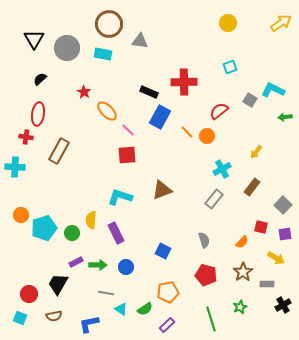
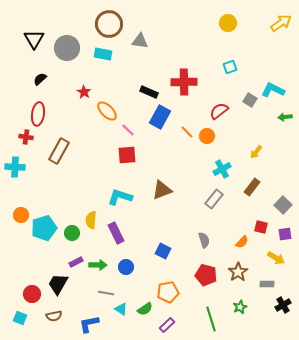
brown star at (243, 272): moved 5 px left
red circle at (29, 294): moved 3 px right
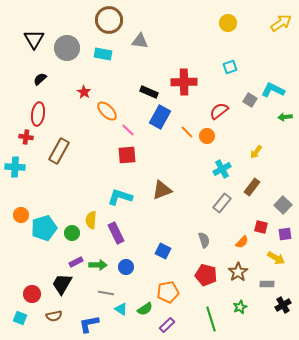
brown circle at (109, 24): moved 4 px up
gray rectangle at (214, 199): moved 8 px right, 4 px down
black trapezoid at (58, 284): moved 4 px right
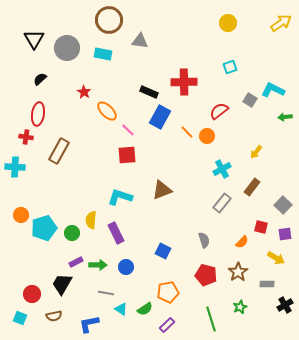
black cross at (283, 305): moved 2 px right
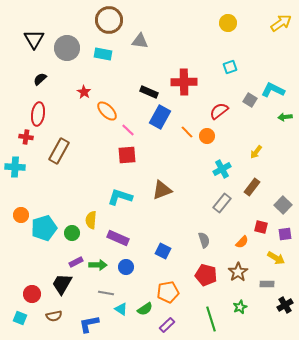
purple rectangle at (116, 233): moved 2 px right, 5 px down; rotated 40 degrees counterclockwise
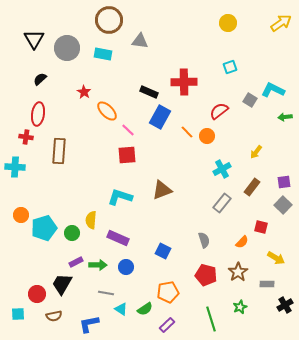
brown rectangle at (59, 151): rotated 25 degrees counterclockwise
purple square at (285, 234): moved 1 px left, 52 px up
red circle at (32, 294): moved 5 px right
cyan square at (20, 318): moved 2 px left, 4 px up; rotated 24 degrees counterclockwise
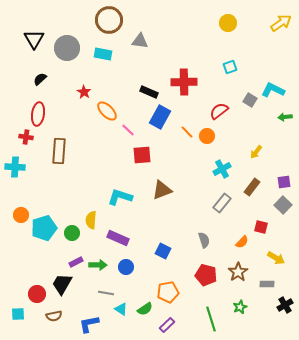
red square at (127, 155): moved 15 px right
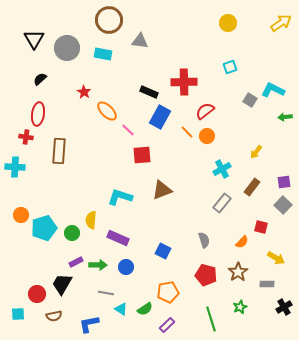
red semicircle at (219, 111): moved 14 px left
black cross at (285, 305): moved 1 px left, 2 px down
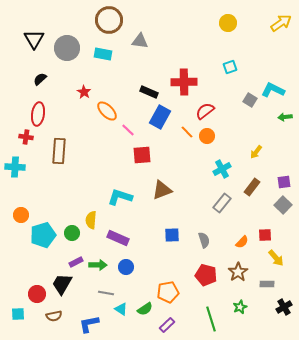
red square at (261, 227): moved 4 px right, 8 px down; rotated 16 degrees counterclockwise
cyan pentagon at (44, 228): moved 1 px left, 7 px down
blue square at (163, 251): moved 9 px right, 16 px up; rotated 28 degrees counterclockwise
yellow arrow at (276, 258): rotated 18 degrees clockwise
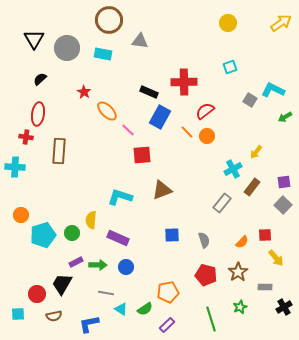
green arrow at (285, 117): rotated 24 degrees counterclockwise
cyan cross at (222, 169): moved 11 px right
gray rectangle at (267, 284): moved 2 px left, 3 px down
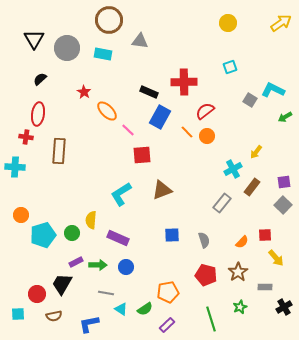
cyan L-shape at (120, 197): moved 1 px right, 3 px up; rotated 50 degrees counterclockwise
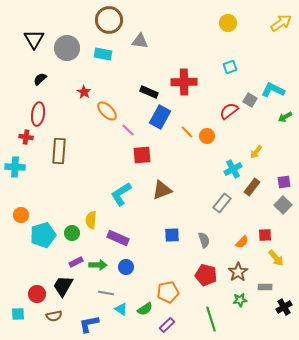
red semicircle at (205, 111): moved 24 px right
black trapezoid at (62, 284): moved 1 px right, 2 px down
green star at (240, 307): moved 7 px up; rotated 16 degrees clockwise
